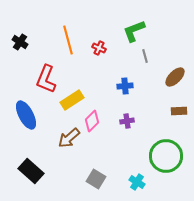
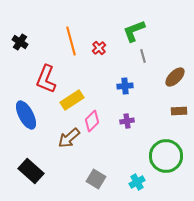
orange line: moved 3 px right, 1 px down
red cross: rotated 24 degrees clockwise
gray line: moved 2 px left
cyan cross: rotated 28 degrees clockwise
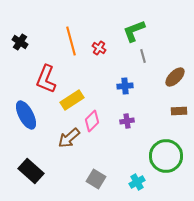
red cross: rotated 16 degrees counterclockwise
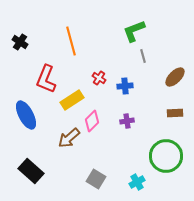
red cross: moved 30 px down
brown rectangle: moved 4 px left, 2 px down
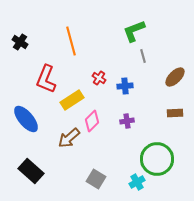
blue ellipse: moved 4 px down; rotated 12 degrees counterclockwise
green circle: moved 9 px left, 3 px down
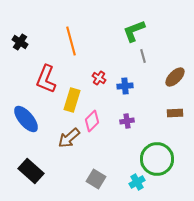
yellow rectangle: rotated 40 degrees counterclockwise
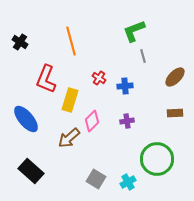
yellow rectangle: moved 2 px left
cyan cross: moved 9 px left
